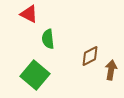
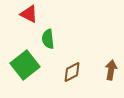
brown diamond: moved 18 px left, 16 px down
green square: moved 10 px left, 10 px up; rotated 12 degrees clockwise
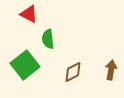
brown diamond: moved 1 px right
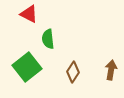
green square: moved 2 px right, 2 px down
brown diamond: rotated 30 degrees counterclockwise
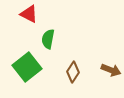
green semicircle: rotated 18 degrees clockwise
brown arrow: rotated 102 degrees clockwise
